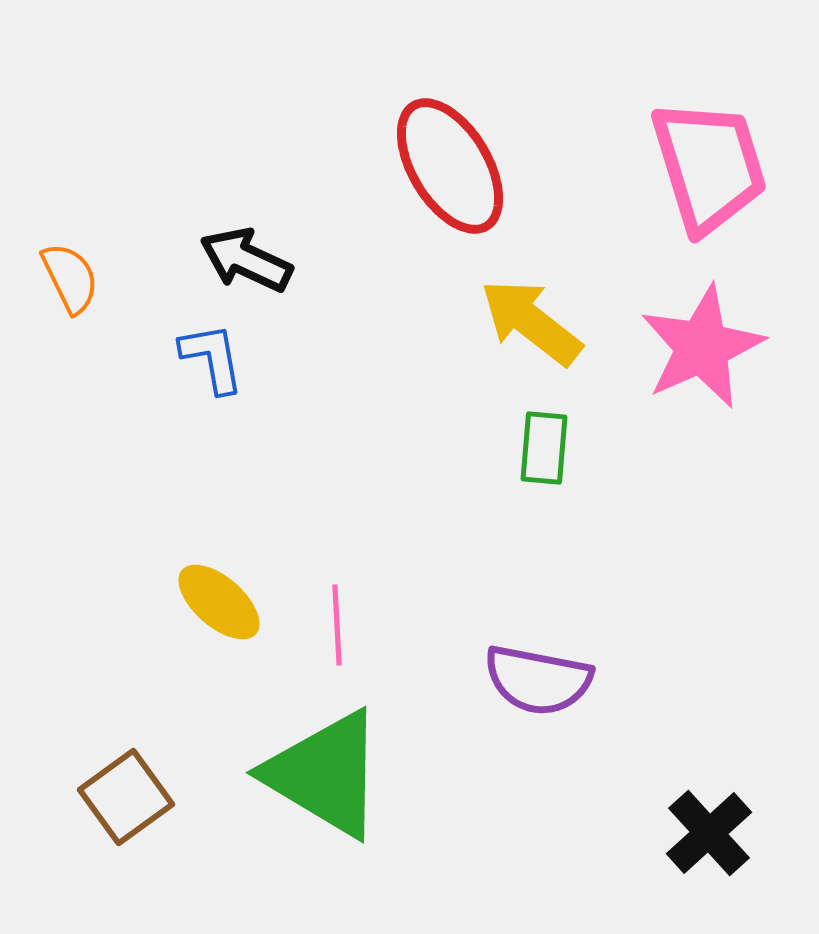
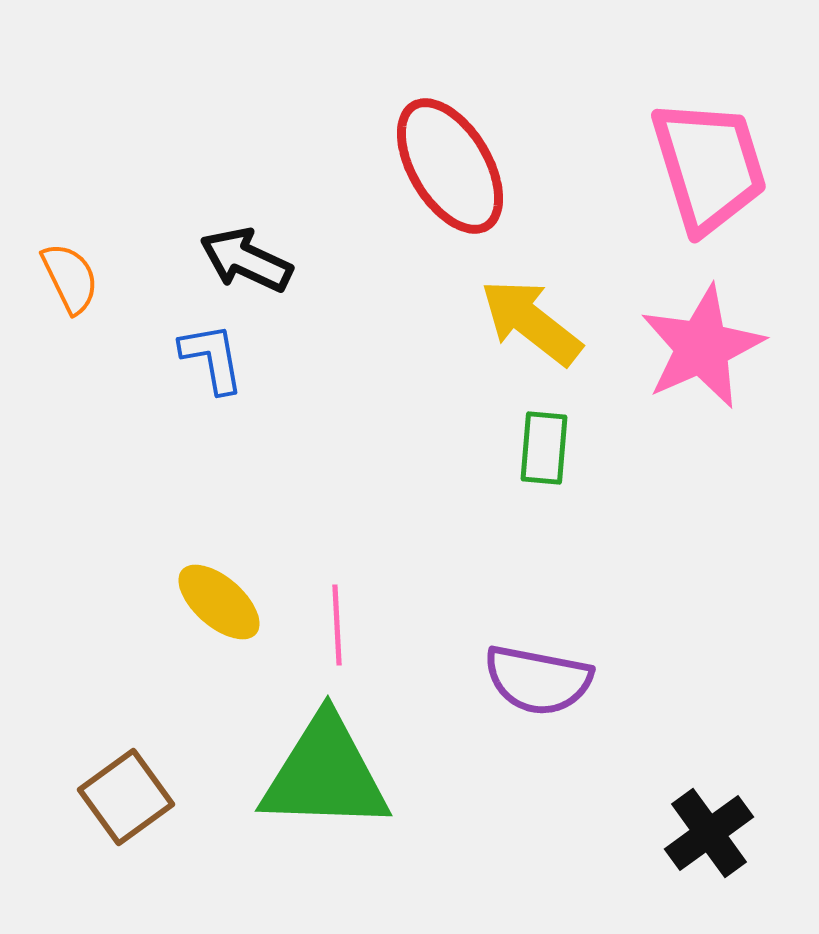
green triangle: rotated 29 degrees counterclockwise
black cross: rotated 6 degrees clockwise
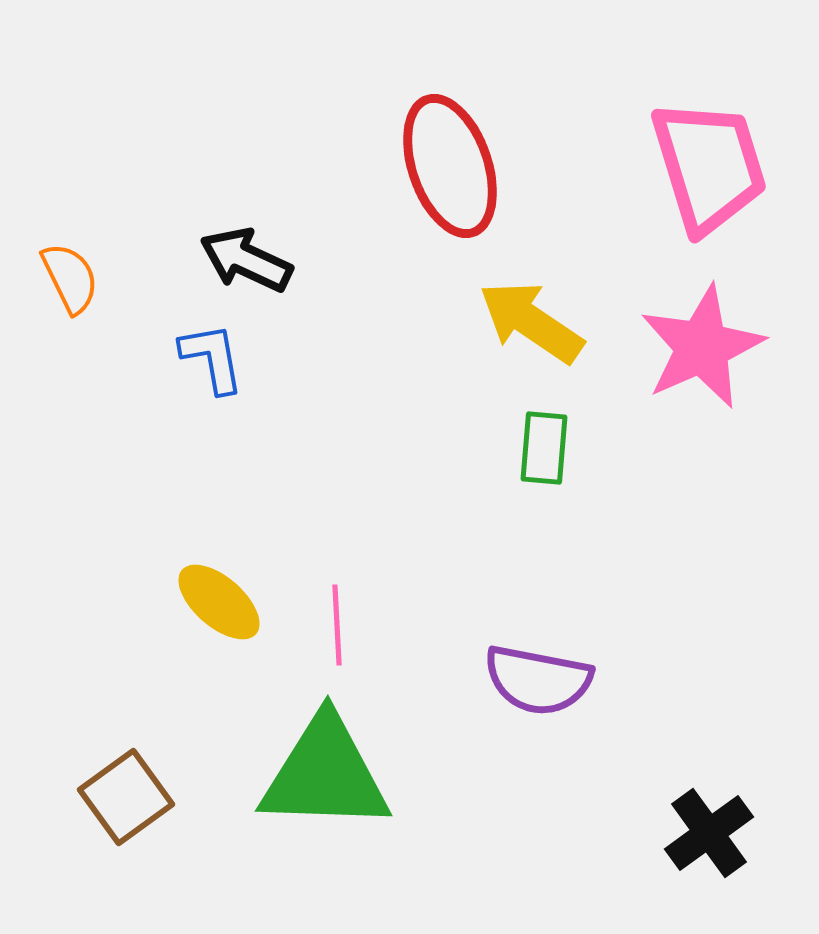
red ellipse: rotated 12 degrees clockwise
yellow arrow: rotated 4 degrees counterclockwise
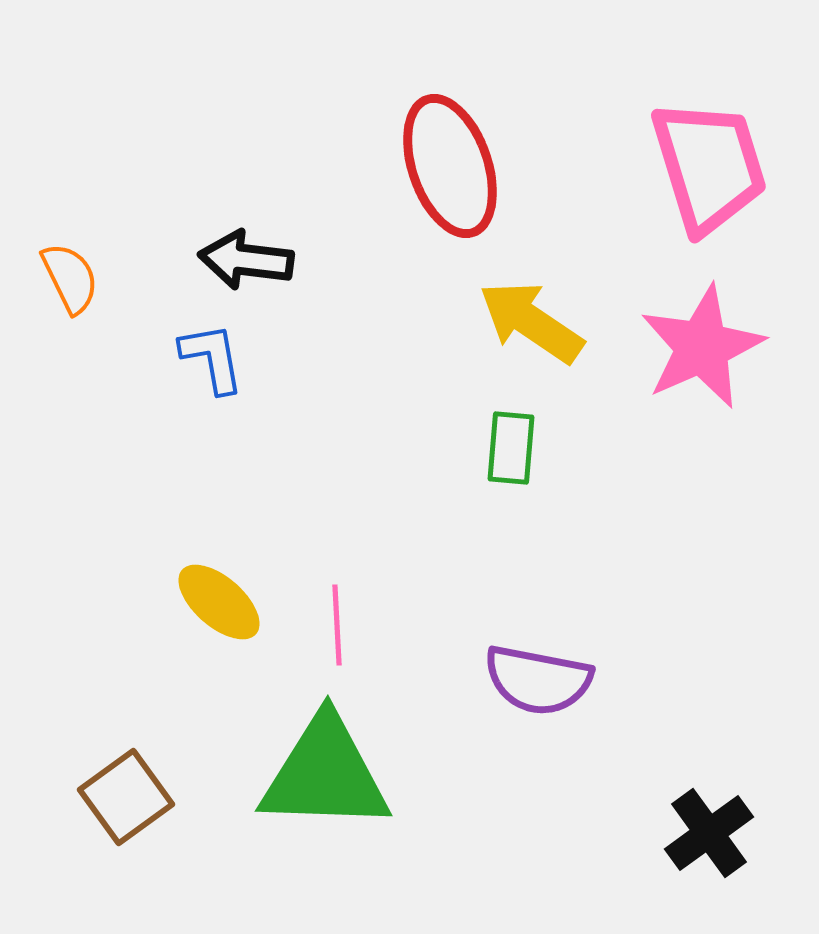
black arrow: rotated 18 degrees counterclockwise
green rectangle: moved 33 px left
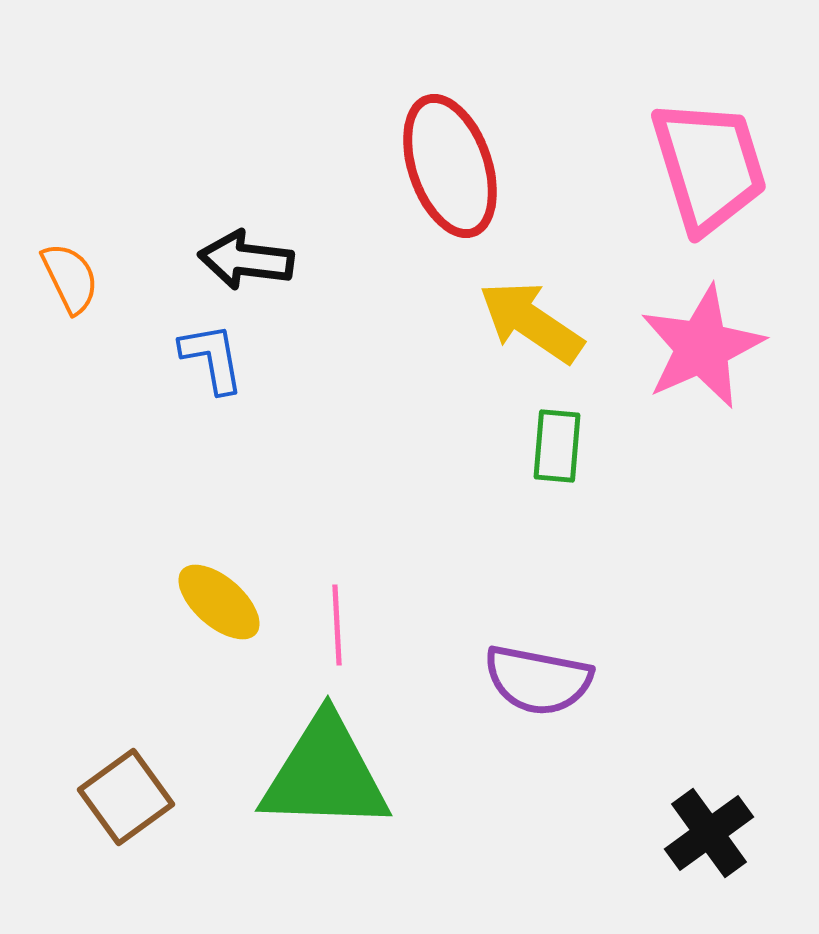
green rectangle: moved 46 px right, 2 px up
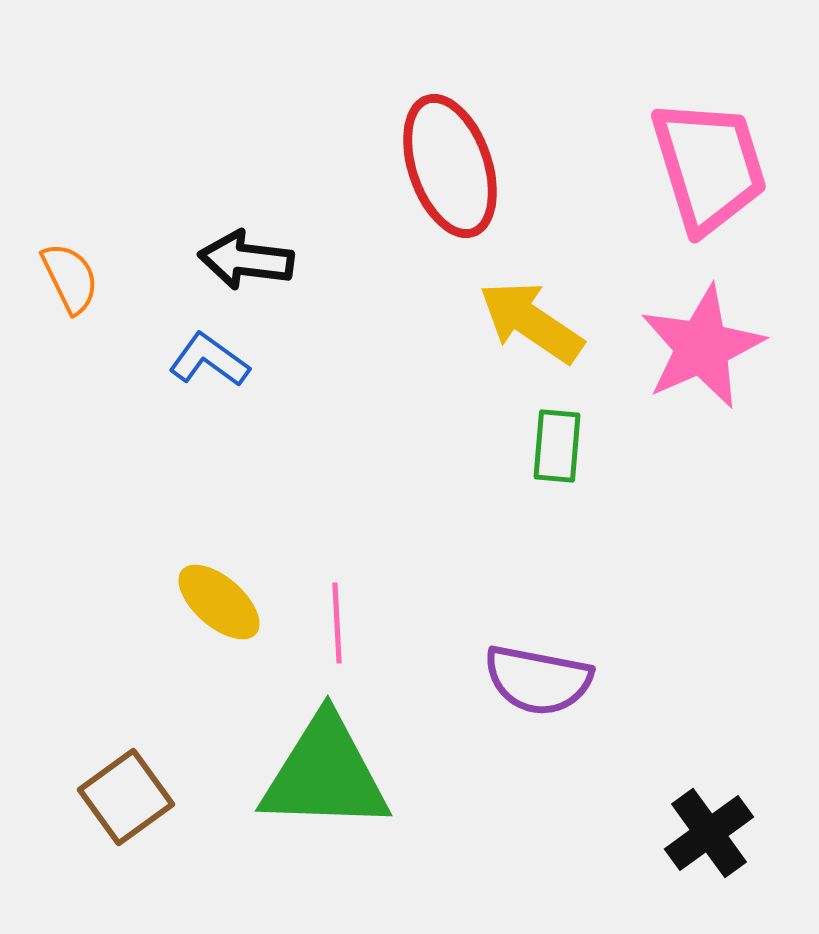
blue L-shape: moved 3 px left, 2 px down; rotated 44 degrees counterclockwise
pink line: moved 2 px up
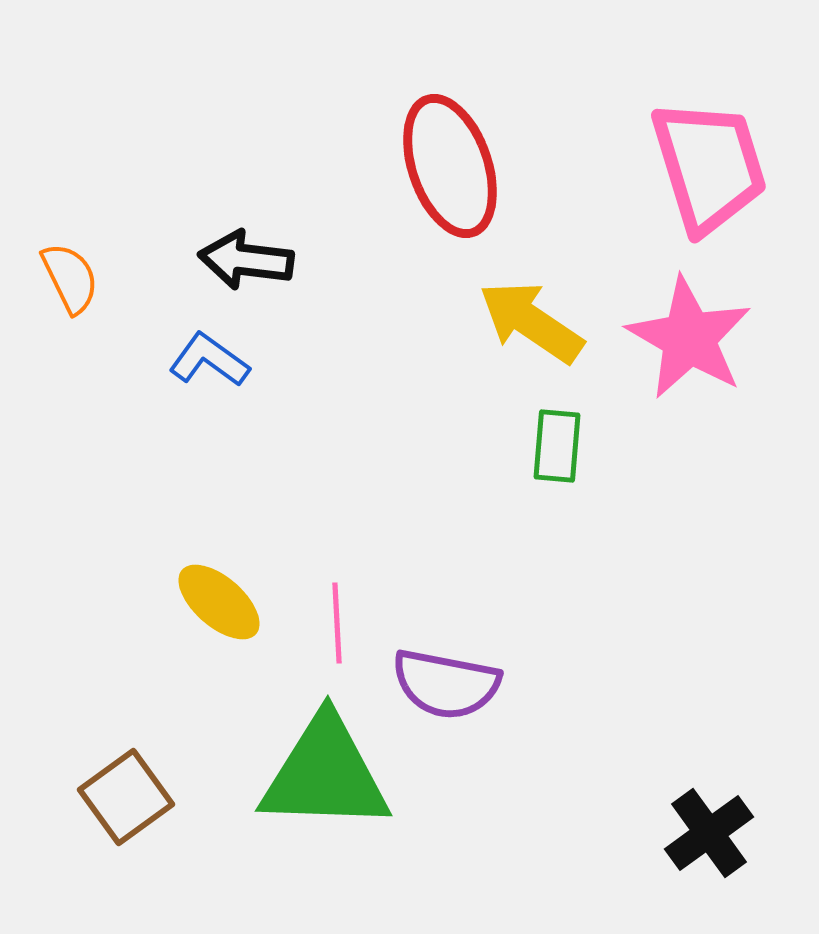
pink star: moved 13 px left, 9 px up; rotated 18 degrees counterclockwise
purple semicircle: moved 92 px left, 4 px down
